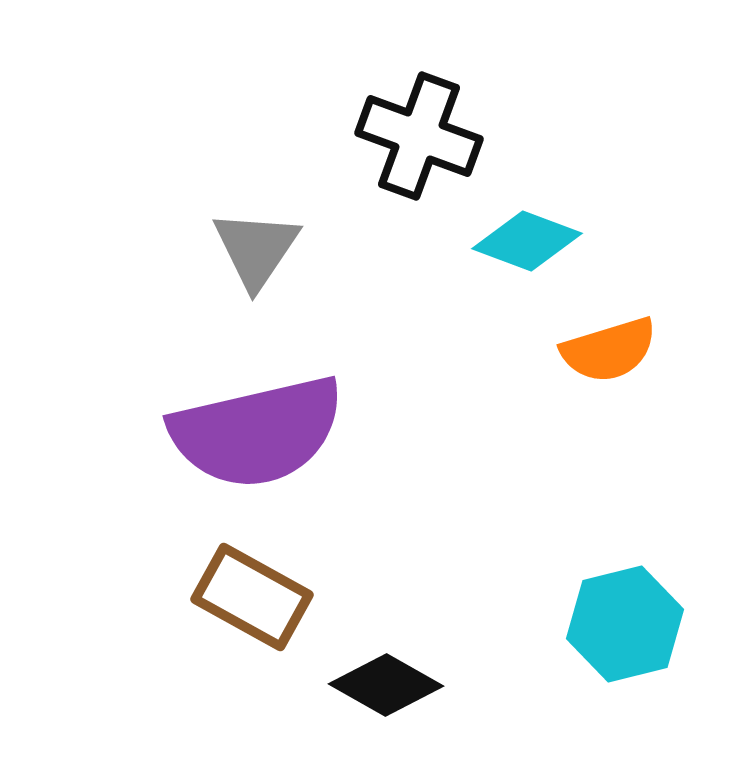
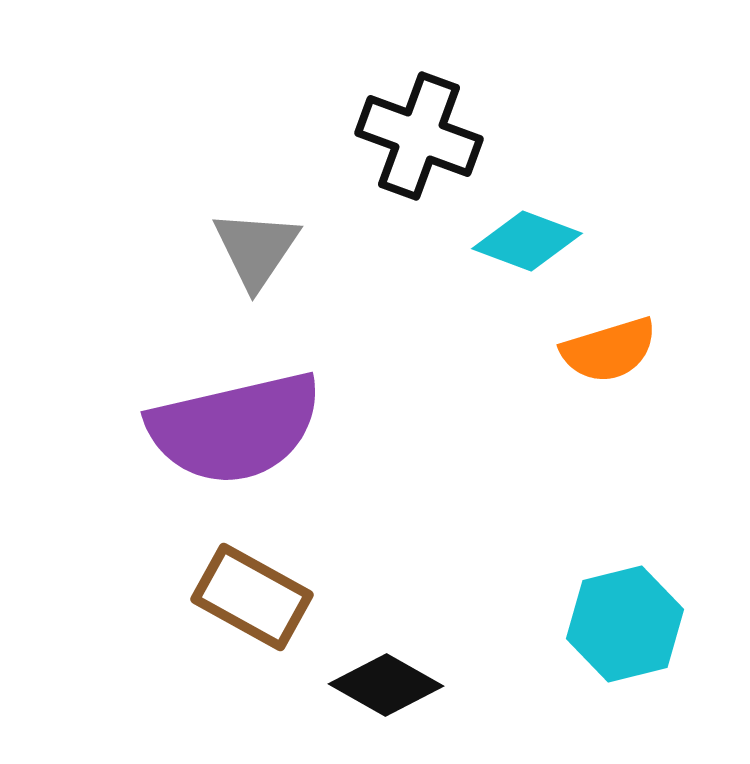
purple semicircle: moved 22 px left, 4 px up
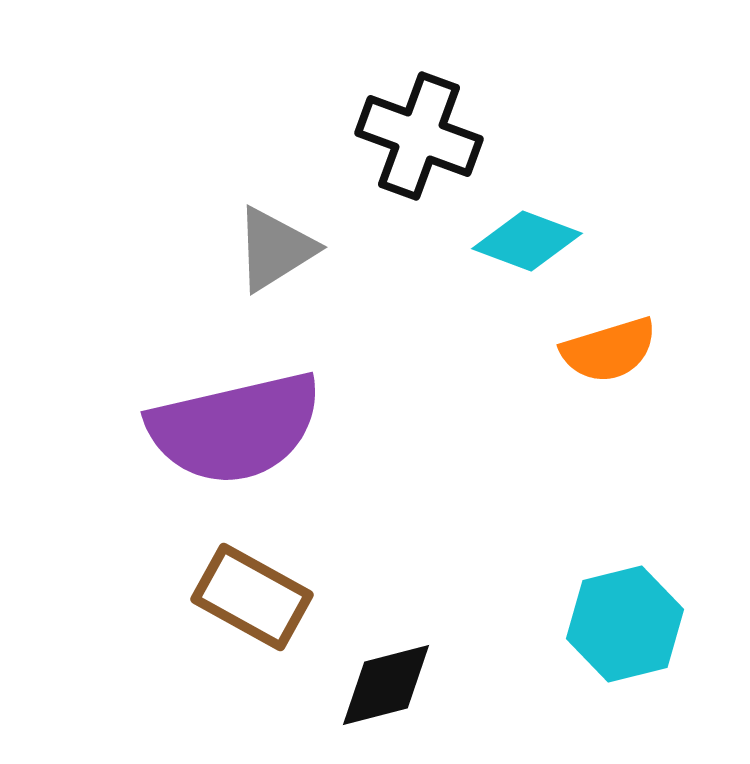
gray triangle: moved 19 px right; rotated 24 degrees clockwise
black diamond: rotated 44 degrees counterclockwise
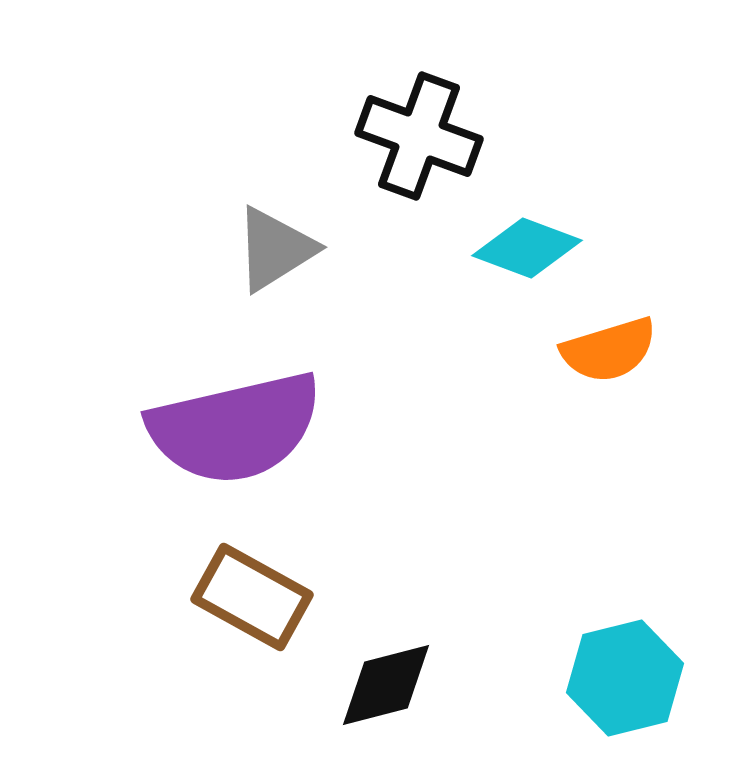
cyan diamond: moved 7 px down
cyan hexagon: moved 54 px down
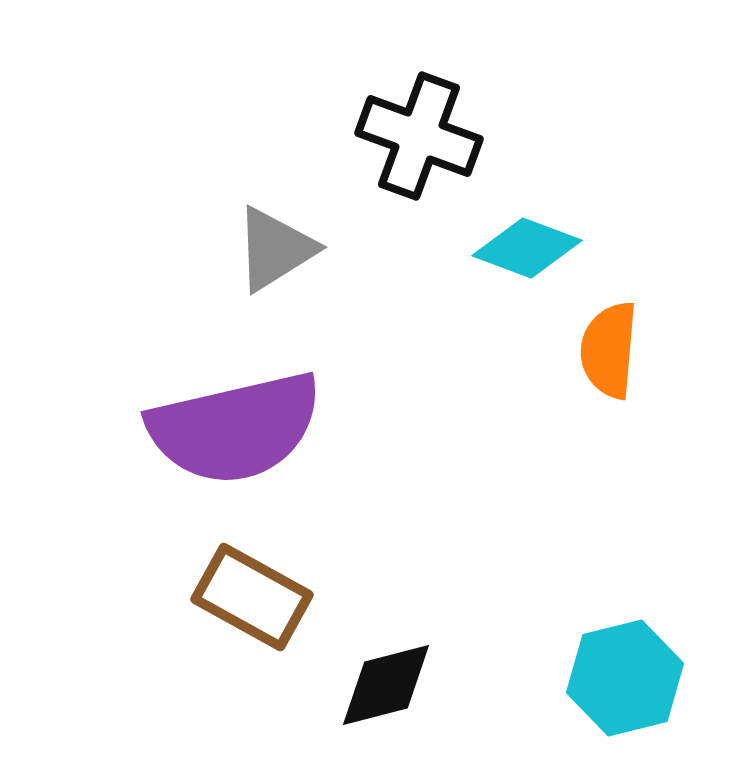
orange semicircle: rotated 112 degrees clockwise
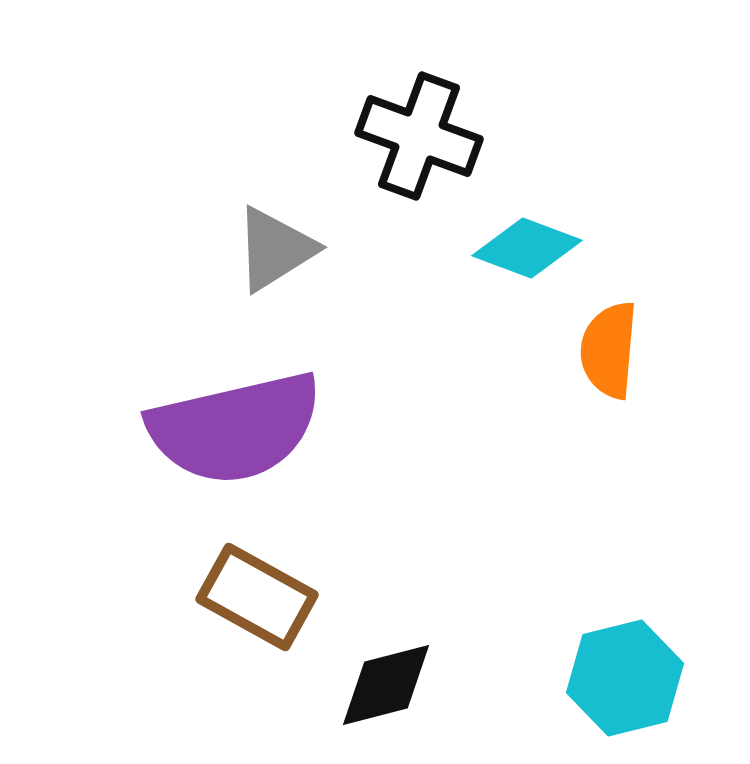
brown rectangle: moved 5 px right
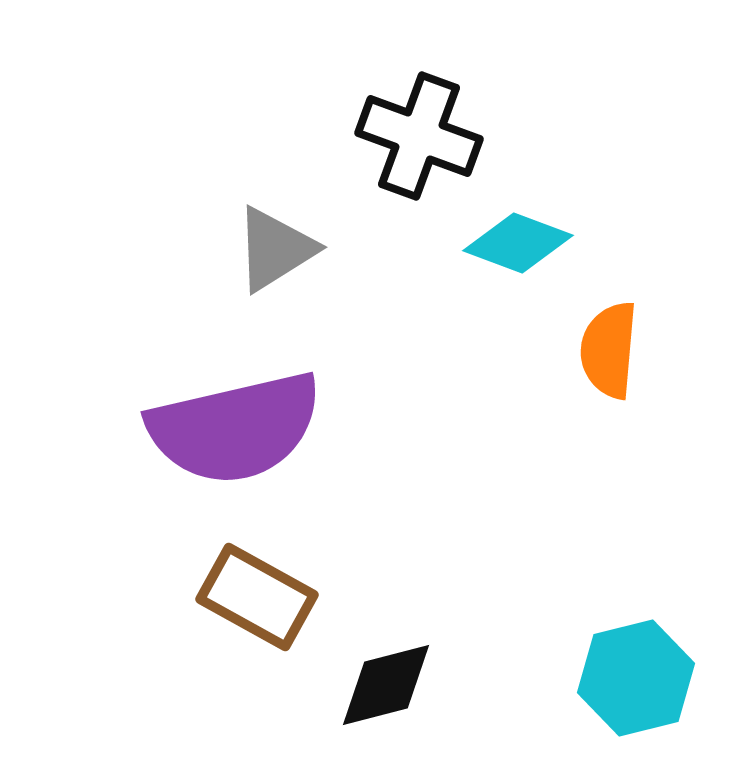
cyan diamond: moved 9 px left, 5 px up
cyan hexagon: moved 11 px right
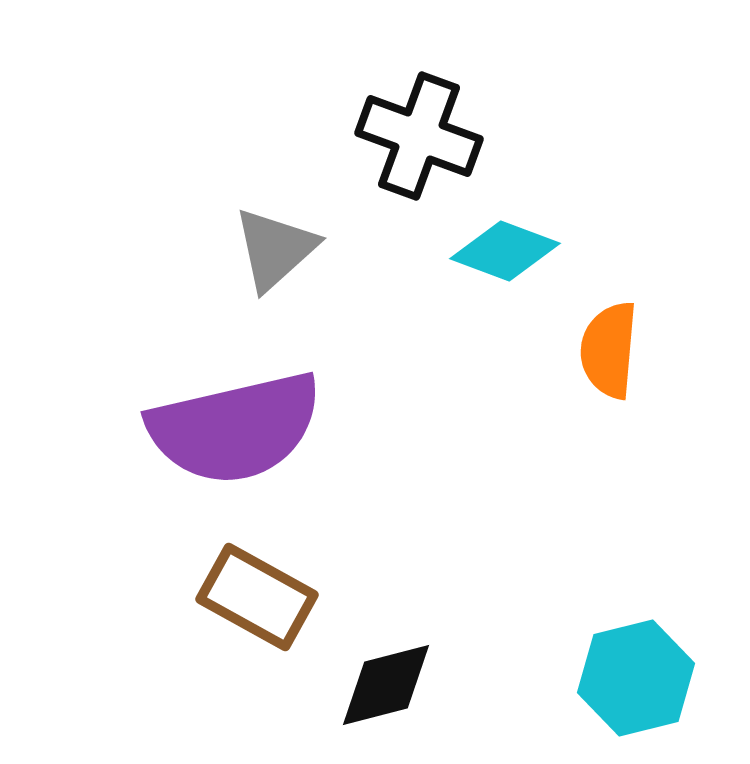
cyan diamond: moved 13 px left, 8 px down
gray triangle: rotated 10 degrees counterclockwise
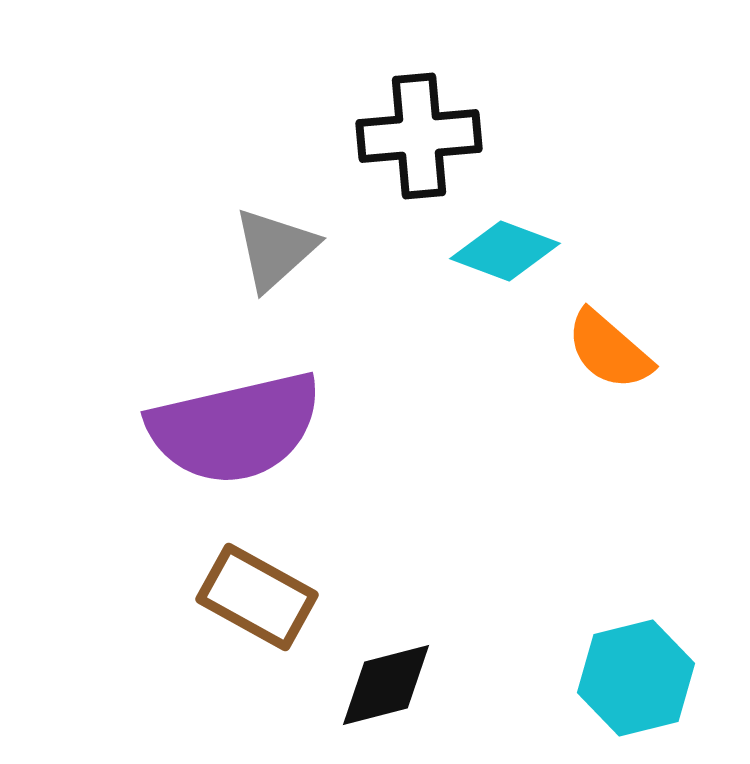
black cross: rotated 25 degrees counterclockwise
orange semicircle: rotated 54 degrees counterclockwise
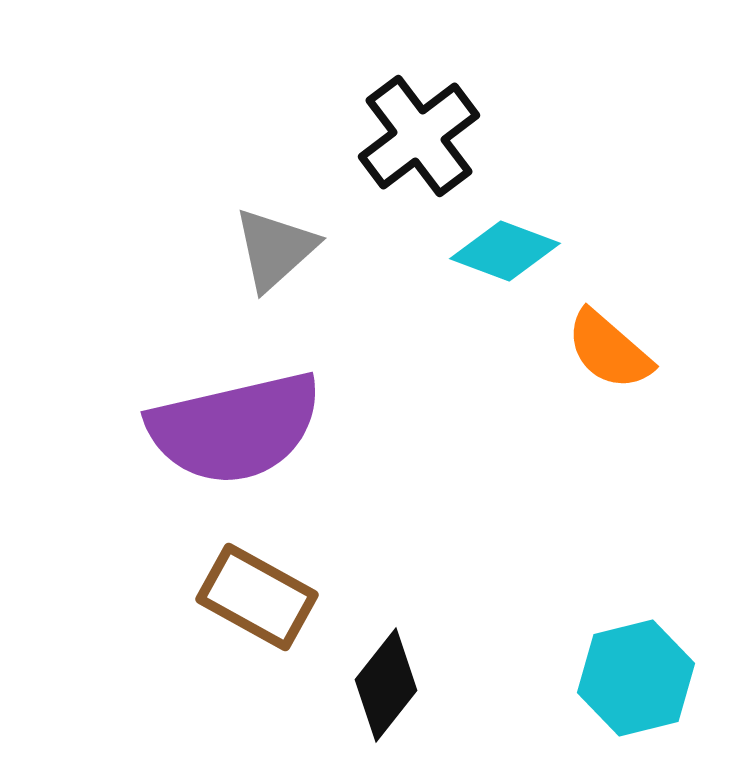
black cross: rotated 32 degrees counterclockwise
black diamond: rotated 37 degrees counterclockwise
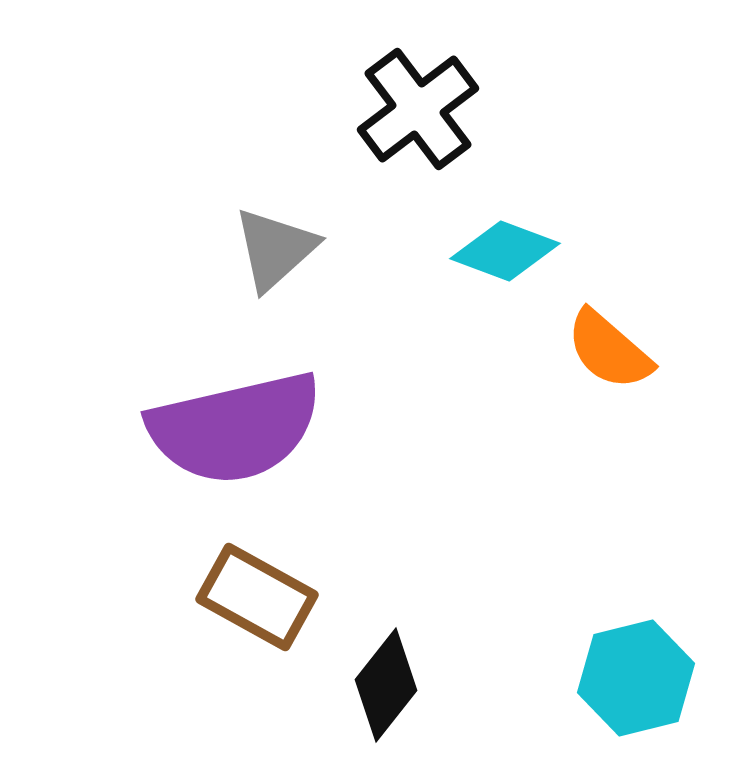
black cross: moved 1 px left, 27 px up
